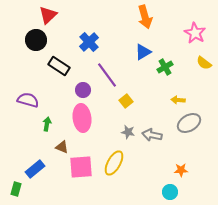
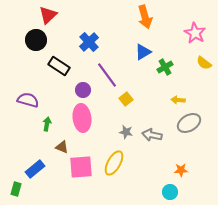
yellow square: moved 2 px up
gray star: moved 2 px left
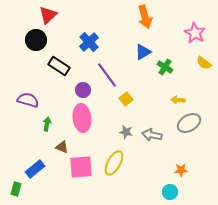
green cross: rotated 28 degrees counterclockwise
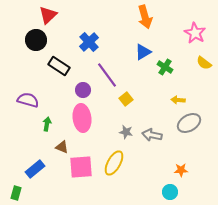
green rectangle: moved 4 px down
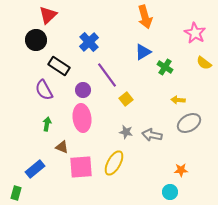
purple semicircle: moved 16 px right, 10 px up; rotated 135 degrees counterclockwise
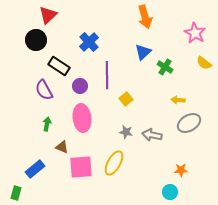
blue triangle: rotated 12 degrees counterclockwise
purple line: rotated 36 degrees clockwise
purple circle: moved 3 px left, 4 px up
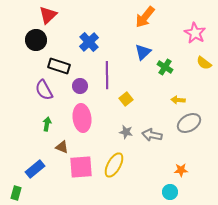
orange arrow: rotated 55 degrees clockwise
black rectangle: rotated 15 degrees counterclockwise
yellow ellipse: moved 2 px down
